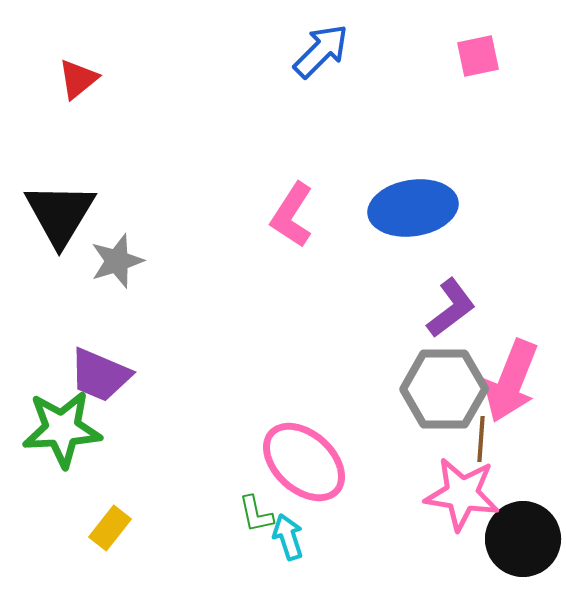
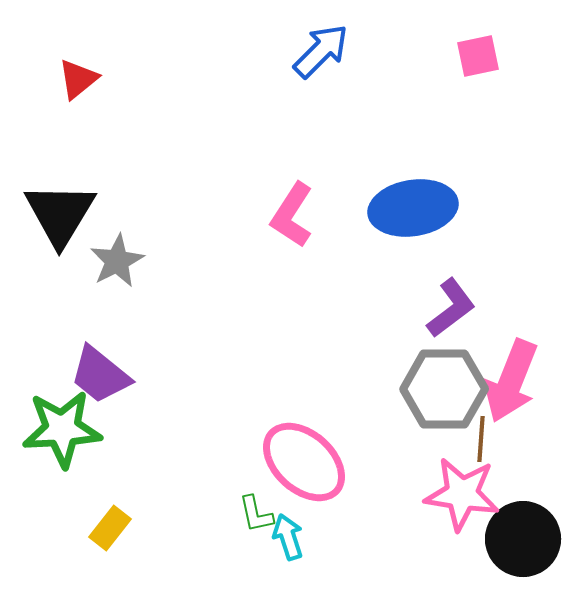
gray star: rotated 10 degrees counterclockwise
purple trapezoid: rotated 16 degrees clockwise
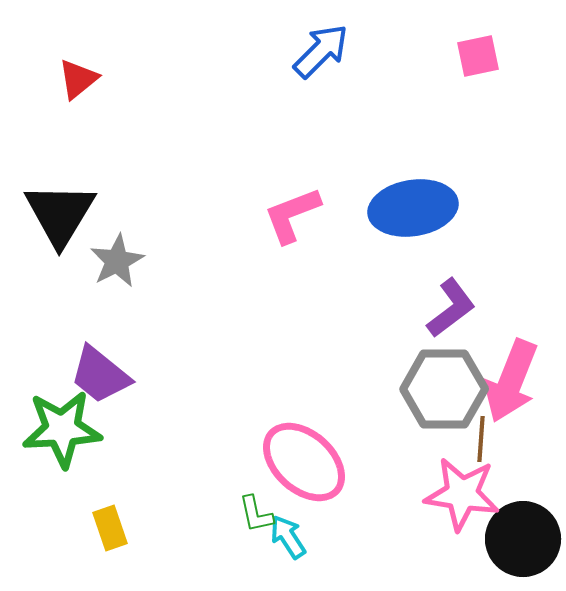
pink L-shape: rotated 36 degrees clockwise
yellow rectangle: rotated 57 degrees counterclockwise
cyan arrow: rotated 15 degrees counterclockwise
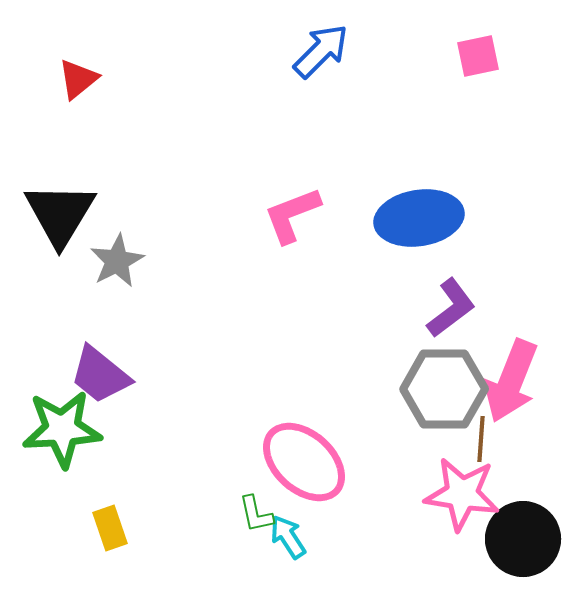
blue ellipse: moved 6 px right, 10 px down
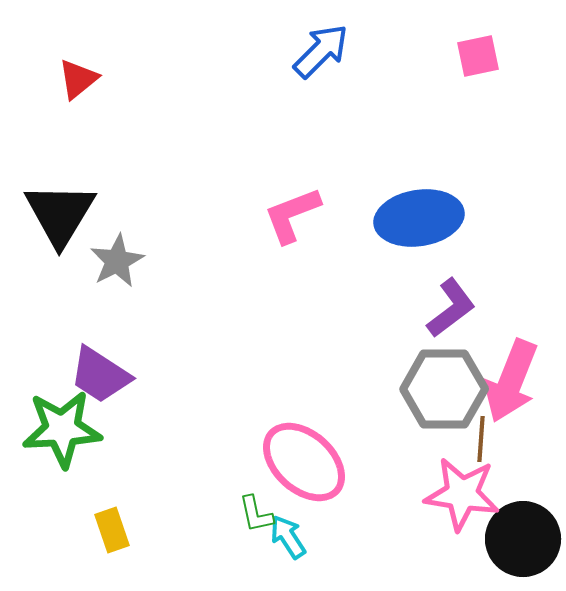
purple trapezoid: rotated 6 degrees counterclockwise
yellow rectangle: moved 2 px right, 2 px down
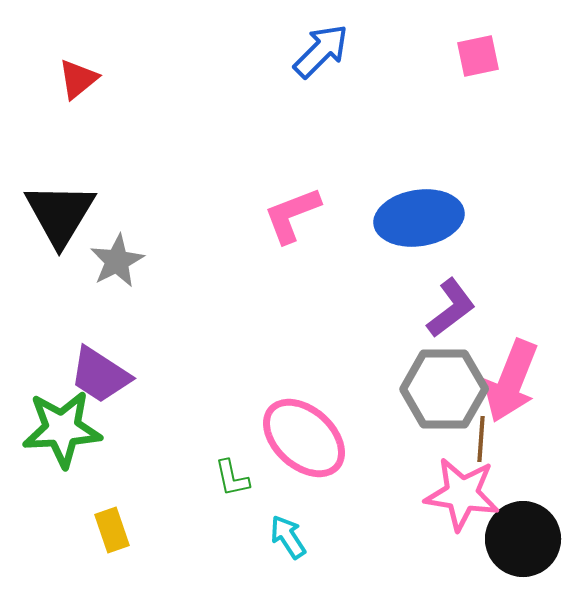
pink ellipse: moved 24 px up
green L-shape: moved 24 px left, 36 px up
